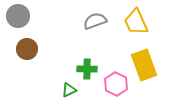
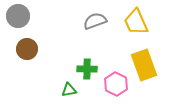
green triangle: rotated 14 degrees clockwise
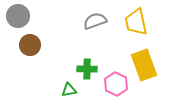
yellow trapezoid: rotated 12 degrees clockwise
brown circle: moved 3 px right, 4 px up
